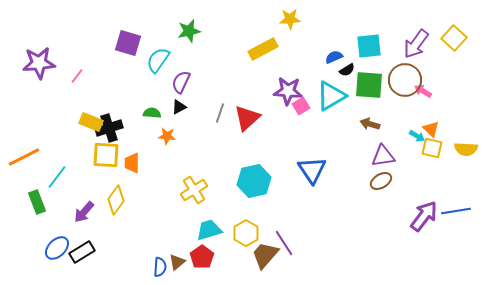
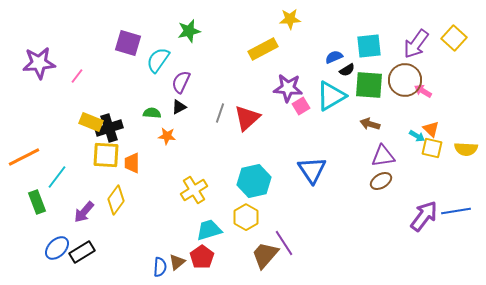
purple star at (288, 91): moved 3 px up
yellow hexagon at (246, 233): moved 16 px up
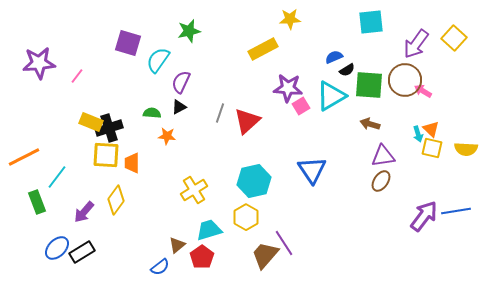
cyan square at (369, 46): moved 2 px right, 24 px up
red triangle at (247, 118): moved 3 px down
cyan arrow at (417, 136): moved 1 px right, 2 px up; rotated 42 degrees clockwise
brown ellipse at (381, 181): rotated 25 degrees counterclockwise
brown triangle at (177, 262): moved 17 px up
blue semicircle at (160, 267): rotated 48 degrees clockwise
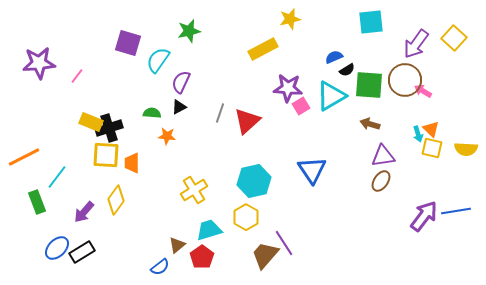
yellow star at (290, 19): rotated 10 degrees counterclockwise
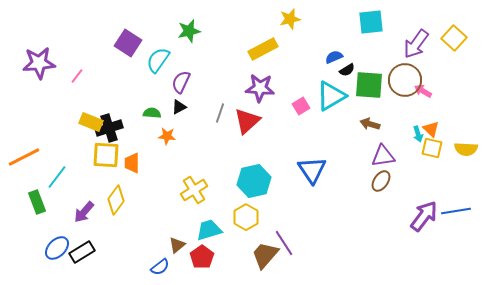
purple square at (128, 43): rotated 16 degrees clockwise
purple star at (288, 88): moved 28 px left
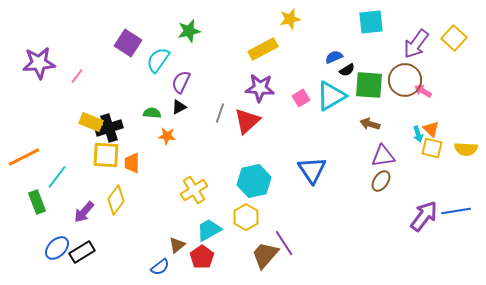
pink square at (301, 106): moved 8 px up
cyan trapezoid at (209, 230): rotated 12 degrees counterclockwise
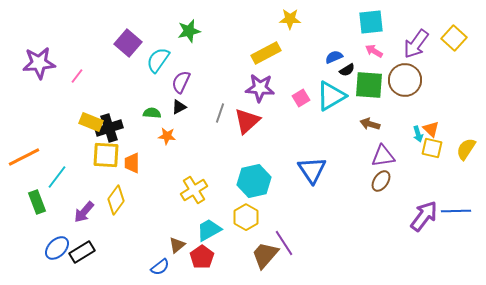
yellow star at (290, 19): rotated 15 degrees clockwise
purple square at (128, 43): rotated 8 degrees clockwise
yellow rectangle at (263, 49): moved 3 px right, 4 px down
pink arrow at (423, 91): moved 49 px left, 40 px up
yellow semicircle at (466, 149): rotated 120 degrees clockwise
blue line at (456, 211): rotated 8 degrees clockwise
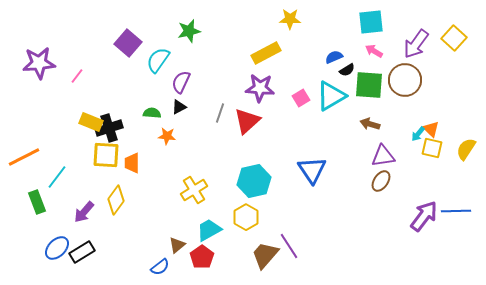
cyan arrow at (418, 134): rotated 56 degrees clockwise
purple line at (284, 243): moved 5 px right, 3 px down
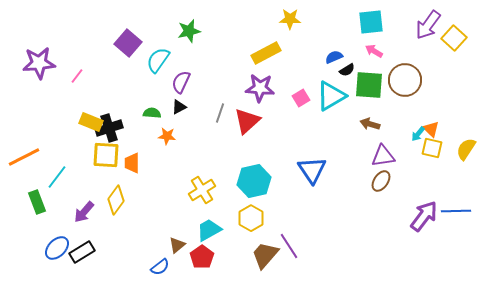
purple arrow at (416, 44): moved 12 px right, 19 px up
yellow cross at (194, 190): moved 8 px right
yellow hexagon at (246, 217): moved 5 px right, 1 px down
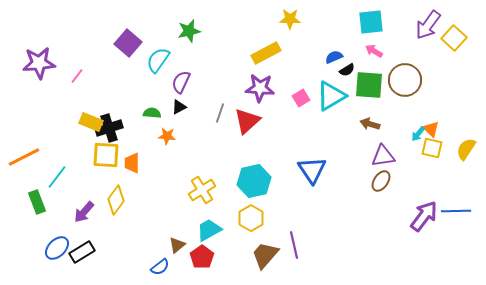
purple line at (289, 246): moved 5 px right, 1 px up; rotated 20 degrees clockwise
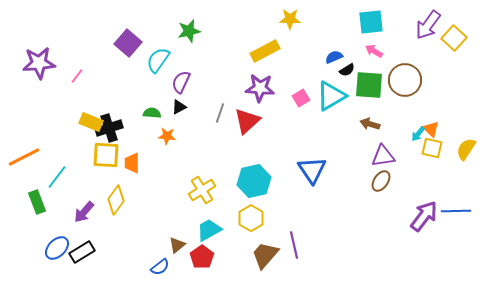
yellow rectangle at (266, 53): moved 1 px left, 2 px up
